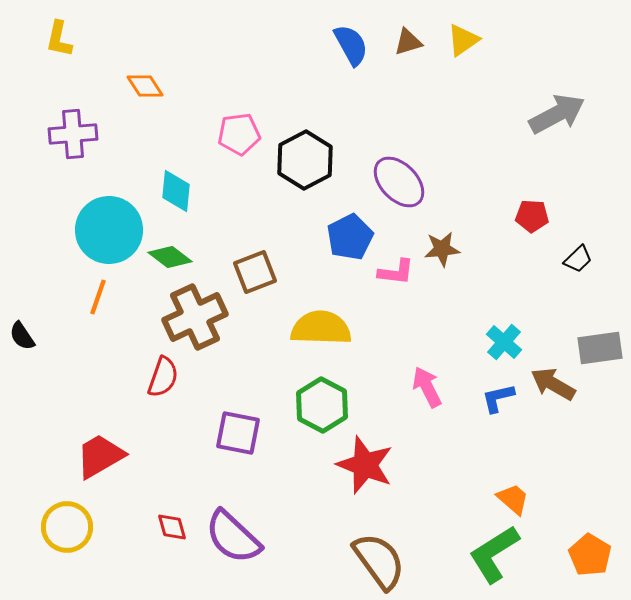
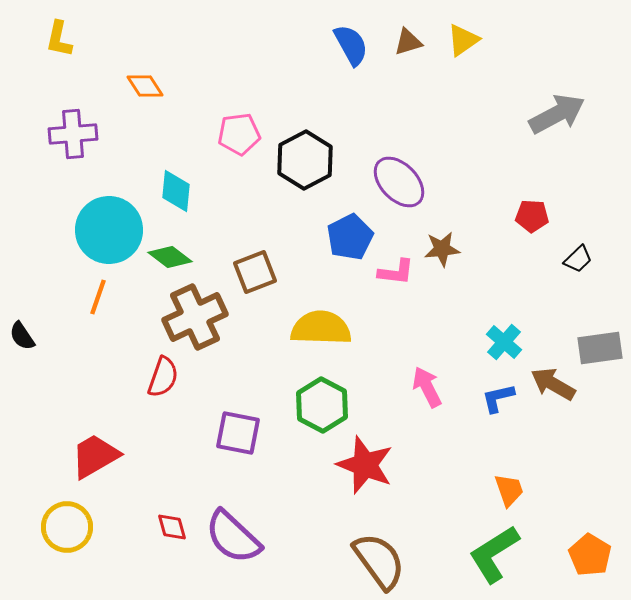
red trapezoid: moved 5 px left
orange trapezoid: moved 4 px left, 9 px up; rotated 30 degrees clockwise
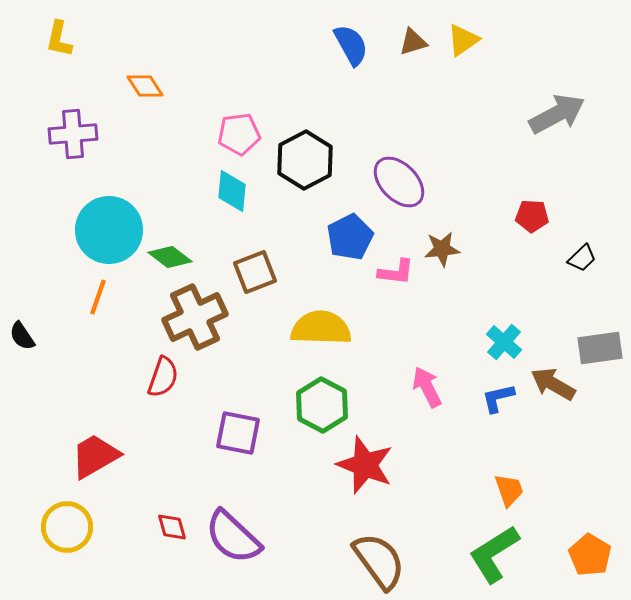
brown triangle: moved 5 px right
cyan diamond: moved 56 px right
black trapezoid: moved 4 px right, 1 px up
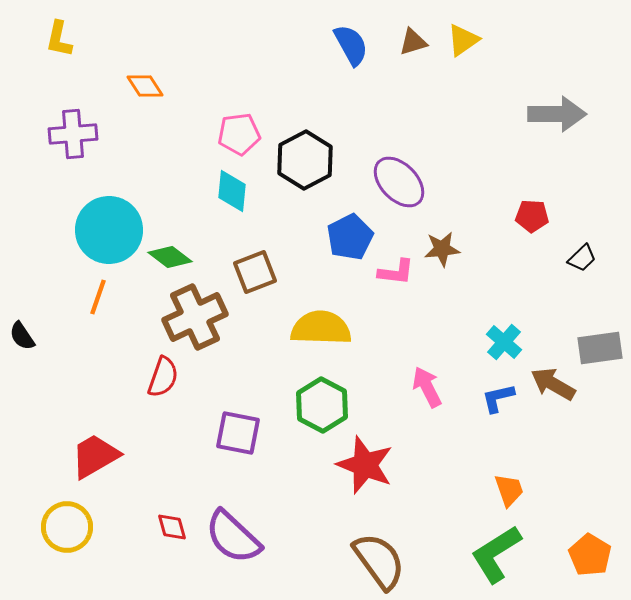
gray arrow: rotated 28 degrees clockwise
green L-shape: moved 2 px right
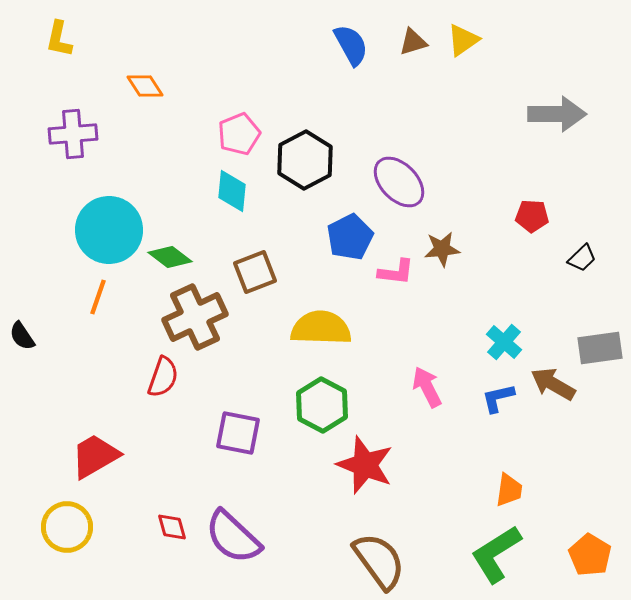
pink pentagon: rotated 15 degrees counterclockwise
orange trapezoid: rotated 27 degrees clockwise
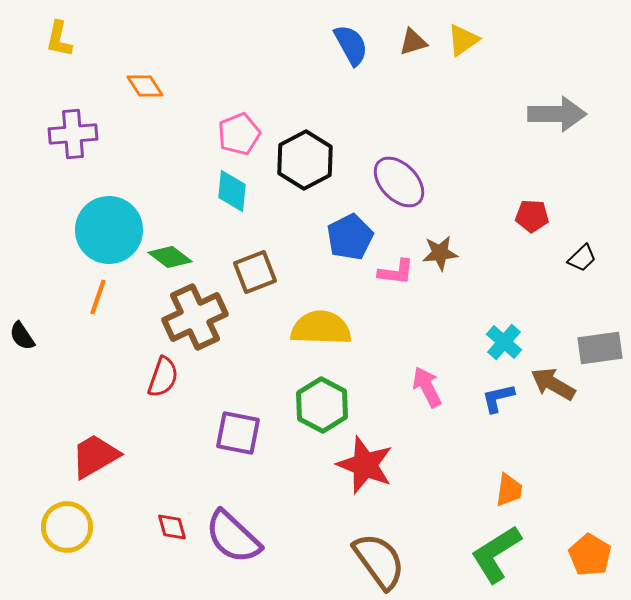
brown star: moved 2 px left, 4 px down
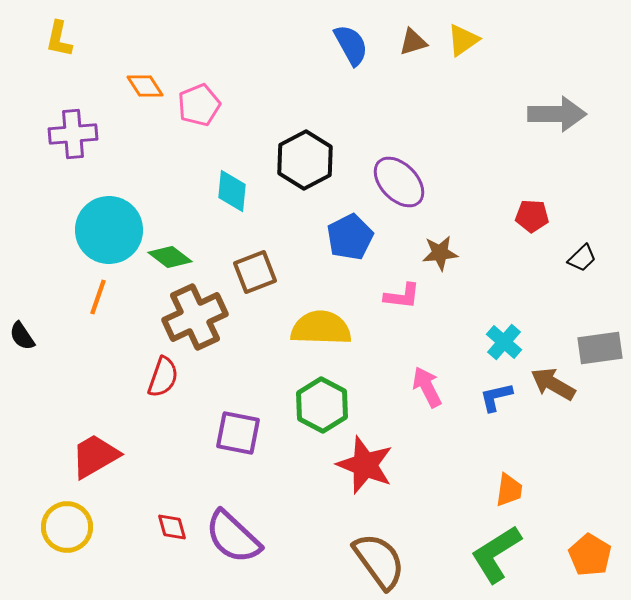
pink pentagon: moved 40 px left, 29 px up
pink L-shape: moved 6 px right, 24 px down
blue L-shape: moved 2 px left, 1 px up
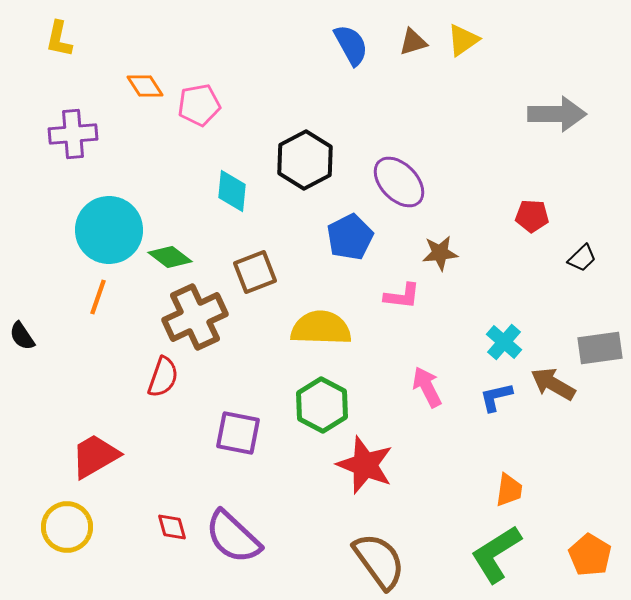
pink pentagon: rotated 12 degrees clockwise
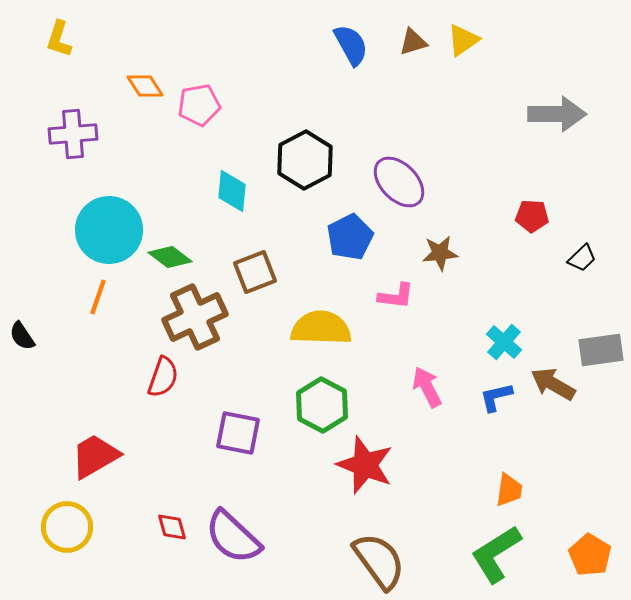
yellow L-shape: rotated 6 degrees clockwise
pink L-shape: moved 6 px left
gray rectangle: moved 1 px right, 2 px down
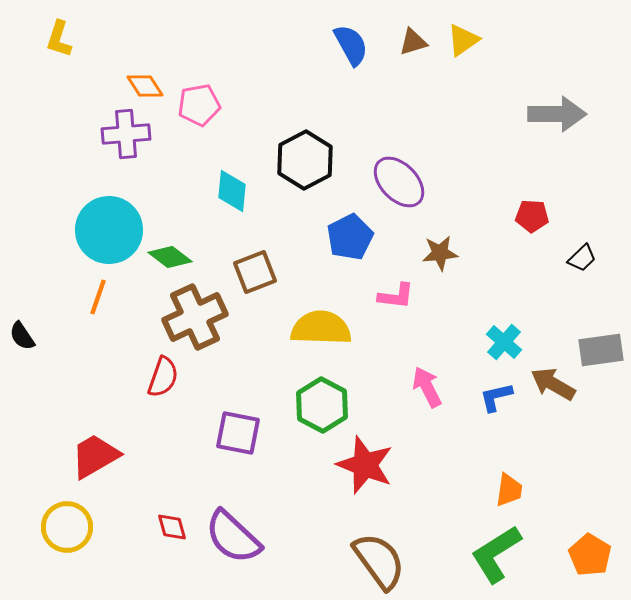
purple cross: moved 53 px right
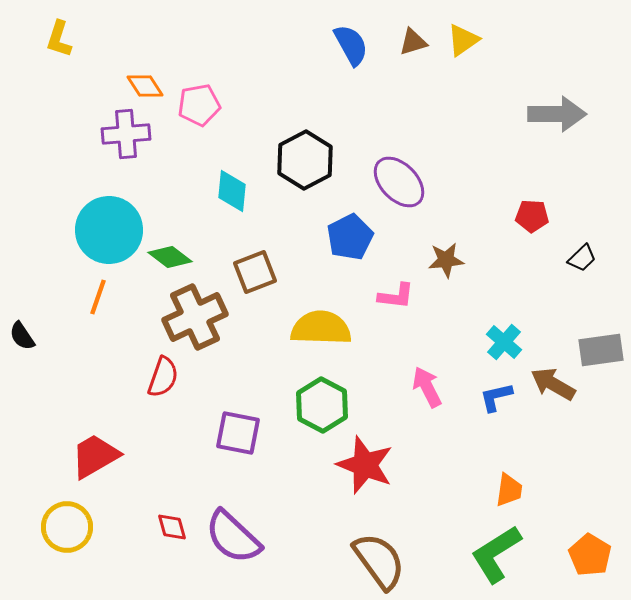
brown star: moved 6 px right, 7 px down
